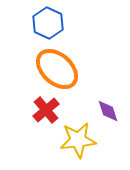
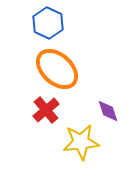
yellow star: moved 3 px right, 2 px down
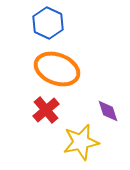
orange ellipse: rotated 21 degrees counterclockwise
yellow star: rotated 6 degrees counterclockwise
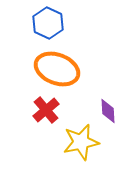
purple diamond: rotated 15 degrees clockwise
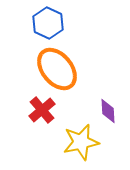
orange ellipse: rotated 30 degrees clockwise
red cross: moved 4 px left
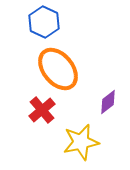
blue hexagon: moved 4 px left, 1 px up
orange ellipse: moved 1 px right
purple diamond: moved 9 px up; rotated 55 degrees clockwise
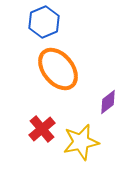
blue hexagon: rotated 12 degrees clockwise
red cross: moved 19 px down
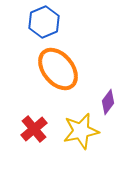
purple diamond: rotated 15 degrees counterclockwise
red cross: moved 8 px left
yellow star: moved 11 px up
